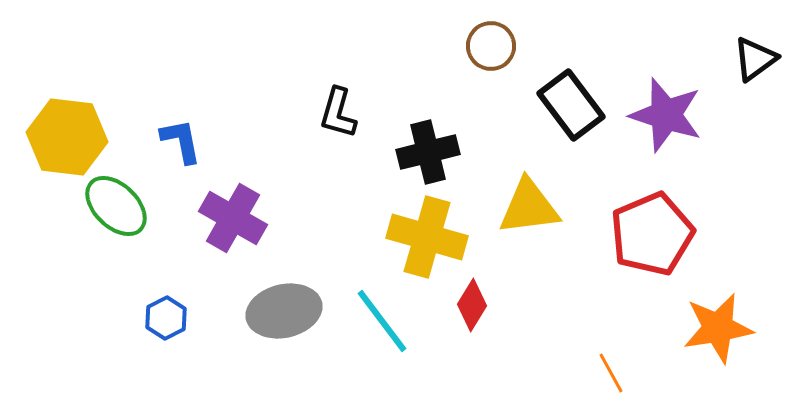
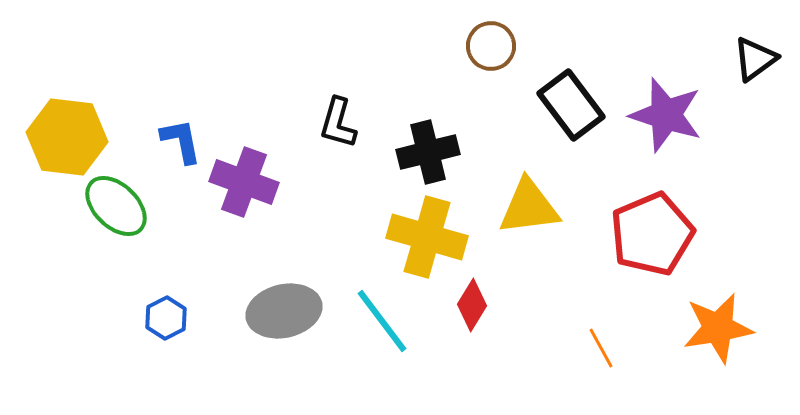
black L-shape: moved 10 px down
purple cross: moved 11 px right, 36 px up; rotated 10 degrees counterclockwise
orange line: moved 10 px left, 25 px up
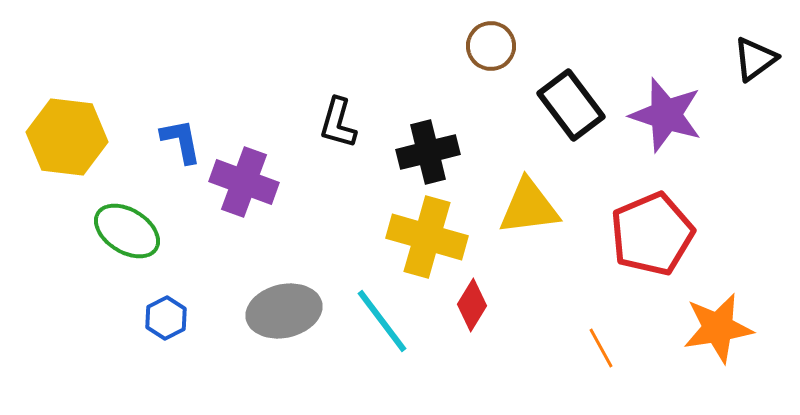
green ellipse: moved 11 px right, 25 px down; rotated 12 degrees counterclockwise
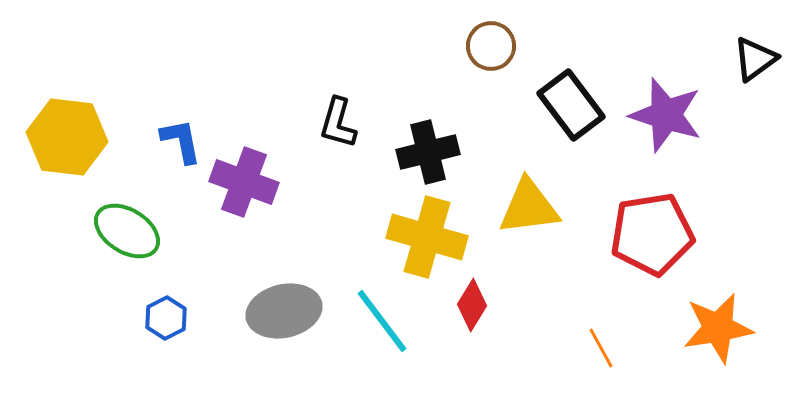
red pentagon: rotated 14 degrees clockwise
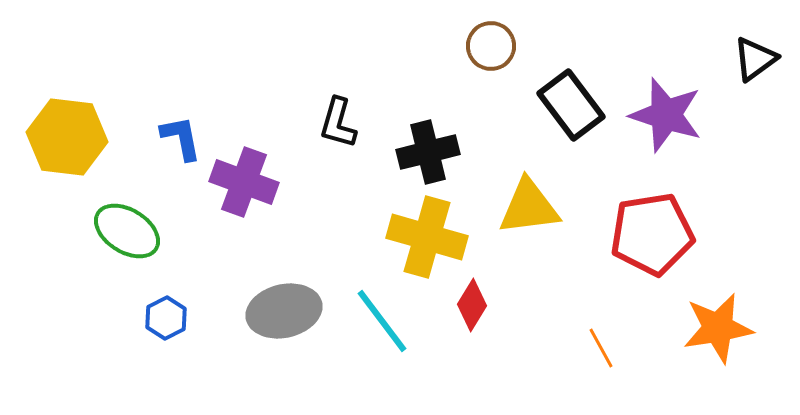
blue L-shape: moved 3 px up
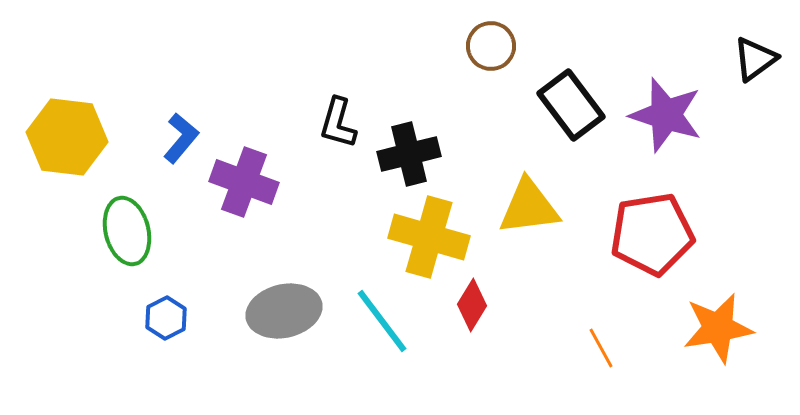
blue L-shape: rotated 51 degrees clockwise
black cross: moved 19 px left, 2 px down
green ellipse: rotated 44 degrees clockwise
yellow cross: moved 2 px right
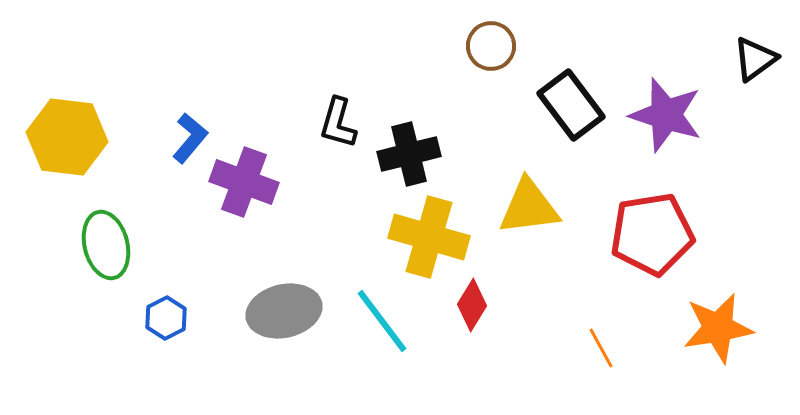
blue L-shape: moved 9 px right
green ellipse: moved 21 px left, 14 px down
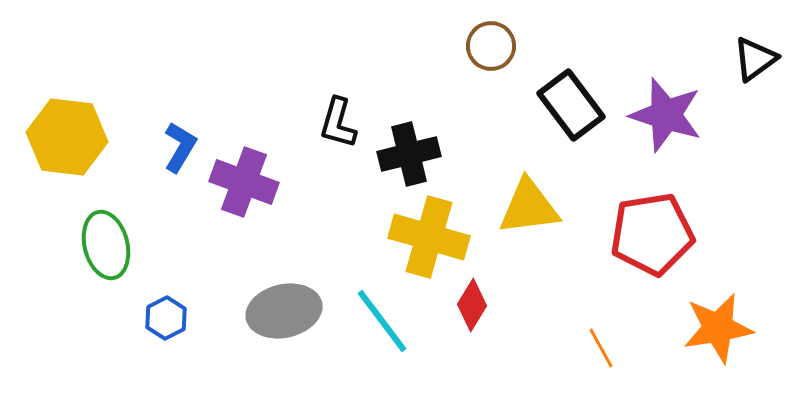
blue L-shape: moved 10 px left, 9 px down; rotated 9 degrees counterclockwise
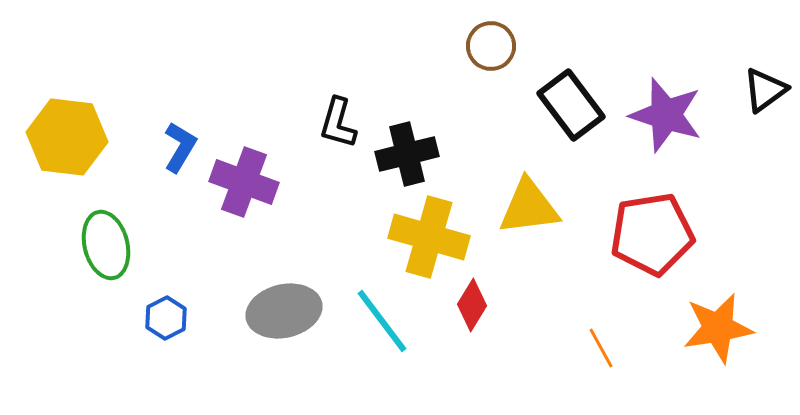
black triangle: moved 10 px right, 31 px down
black cross: moved 2 px left
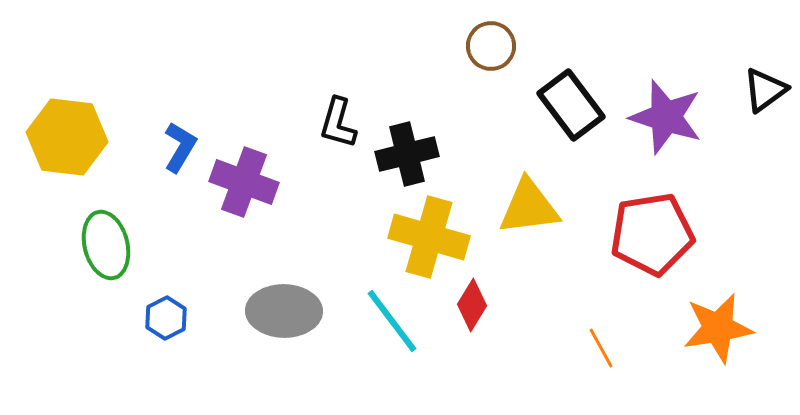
purple star: moved 2 px down
gray ellipse: rotated 14 degrees clockwise
cyan line: moved 10 px right
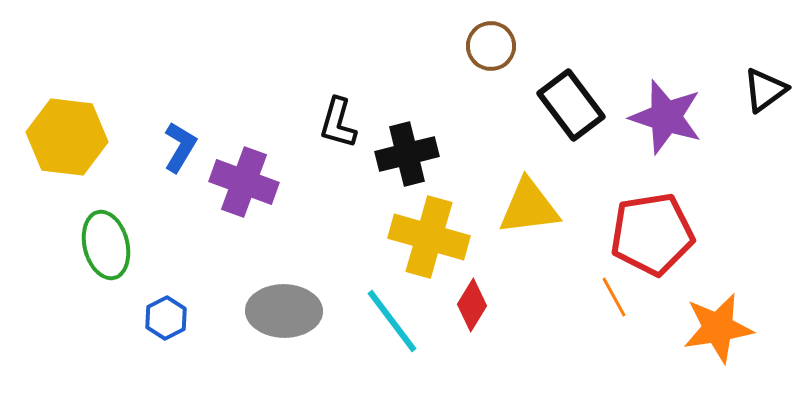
orange line: moved 13 px right, 51 px up
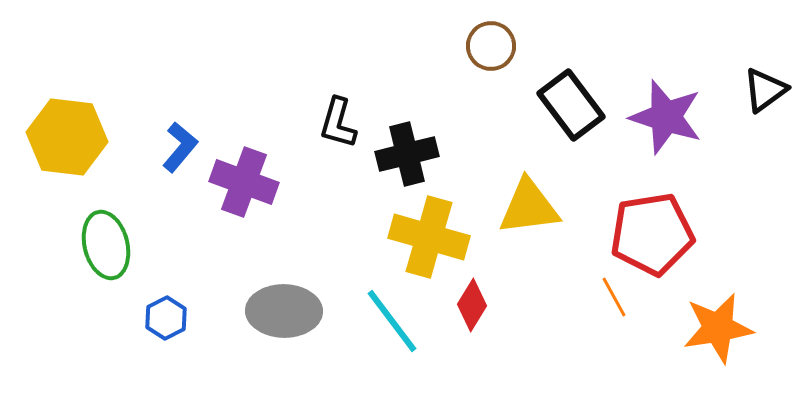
blue L-shape: rotated 9 degrees clockwise
